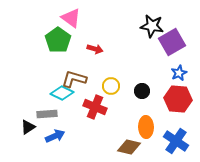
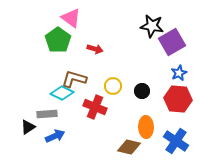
yellow circle: moved 2 px right
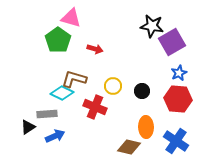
pink triangle: rotated 20 degrees counterclockwise
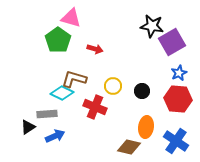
orange ellipse: rotated 10 degrees clockwise
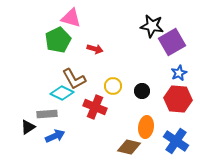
green pentagon: rotated 10 degrees clockwise
brown L-shape: rotated 135 degrees counterclockwise
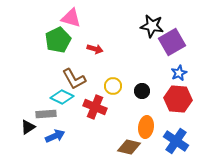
cyan diamond: moved 4 px down
gray rectangle: moved 1 px left
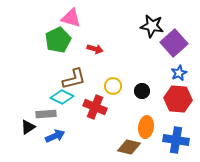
purple square: moved 2 px right, 1 px down; rotated 12 degrees counterclockwise
brown L-shape: rotated 75 degrees counterclockwise
blue cross: moved 1 px up; rotated 25 degrees counterclockwise
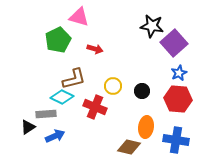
pink triangle: moved 8 px right, 1 px up
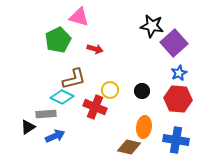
yellow circle: moved 3 px left, 4 px down
orange ellipse: moved 2 px left
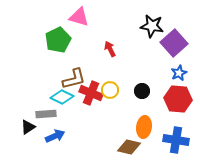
red arrow: moved 15 px right; rotated 133 degrees counterclockwise
red cross: moved 4 px left, 14 px up
